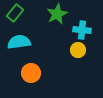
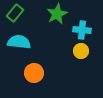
cyan semicircle: rotated 15 degrees clockwise
yellow circle: moved 3 px right, 1 px down
orange circle: moved 3 px right
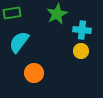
green rectangle: moved 3 px left; rotated 42 degrees clockwise
cyan semicircle: rotated 60 degrees counterclockwise
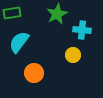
yellow circle: moved 8 px left, 4 px down
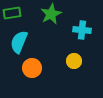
green star: moved 6 px left
cyan semicircle: rotated 15 degrees counterclockwise
yellow circle: moved 1 px right, 6 px down
orange circle: moved 2 px left, 5 px up
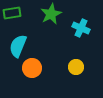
cyan cross: moved 1 px left, 2 px up; rotated 18 degrees clockwise
cyan semicircle: moved 1 px left, 4 px down
yellow circle: moved 2 px right, 6 px down
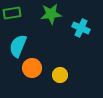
green star: rotated 20 degrees clockwise
yellow circle: moved 16 px left, 8 px down
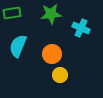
orange circle: moved 20 px right, 14 px up
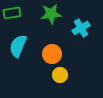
cyan cross: rotated 36 degrees clockwise
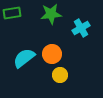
cyan semicircle: moved 6 px right, 12 px down; rotated 30 degrees clockwise
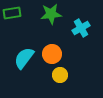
cyan semicircle: rotated 15 degrees counterclockwise
